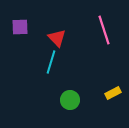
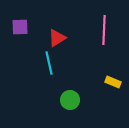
pink line: rotated 20 degrees clockwise
red triangle: rotated 42 degrees clockwise
cyan line: moved 2 px left, 1 px down; rotated 30 degrees counterclockwise
yellow rectangle: moved 11 px up; rotated 49 degrees clockwise
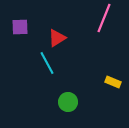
pink line: moved 12 px up; rotated 20 degrees clockwise
cyan line: moved 2 px left; rotated 15 degrees counterclockwise
green circle: moved 2 px left, 2 px down
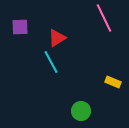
pink line: rotated 48 degrees counterclockwise
cyan line: moved 4 px right, 1 px up
green circle: moved 13 px right, 9 px down
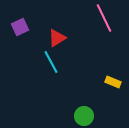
purple square: rotated 24 degrees counterclockwise
green circle: moved 3 px right, 5 px down
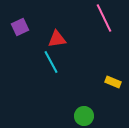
red triangle: moved 1 px down; rotated 24 degrees clockwise
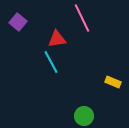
pink line: moved 22 px left
purple square: moved 2 px left, 5 px up; rotated 24 degrees counterclockwise
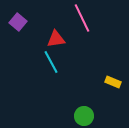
red triangle: moved 1 px left
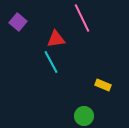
yellow rectangle: moved 10 px left, 3 px down
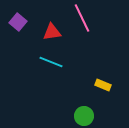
red triangle: moved 4 px left, 7 px up
cyan line: rotated 40 degrees counterclockwise
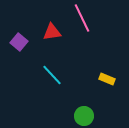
purple square: moved 1 px right, 20 px down
cyan line: moved 1 px right, 13 px down; rotated 25 degrees clockwise
yellow rectangle: moved 4 px right, 6 px up
